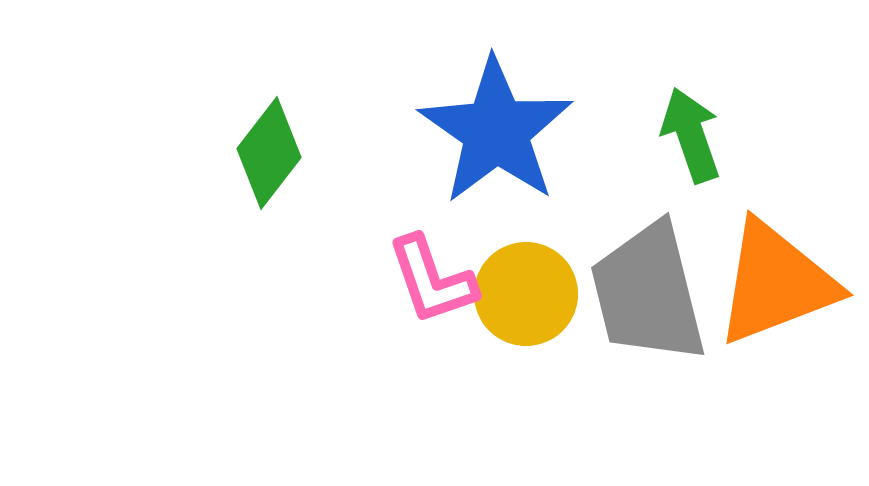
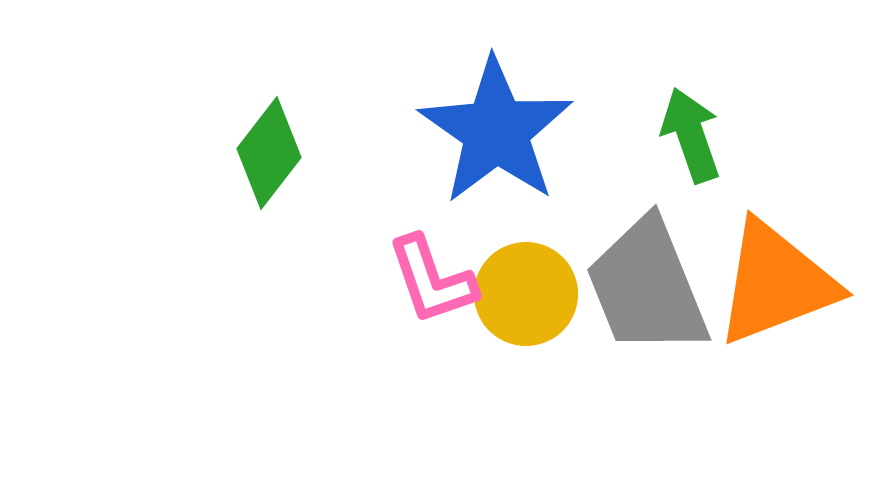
gray trapezoid: moved 1 px left, 6 px up; rotated 8 degrees counterclockwise
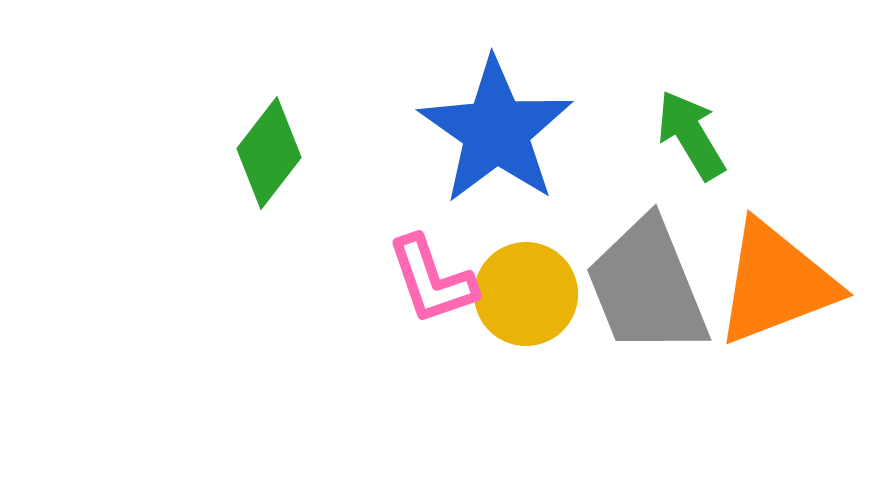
green arrow: rotated 12 degrees counterclockwise
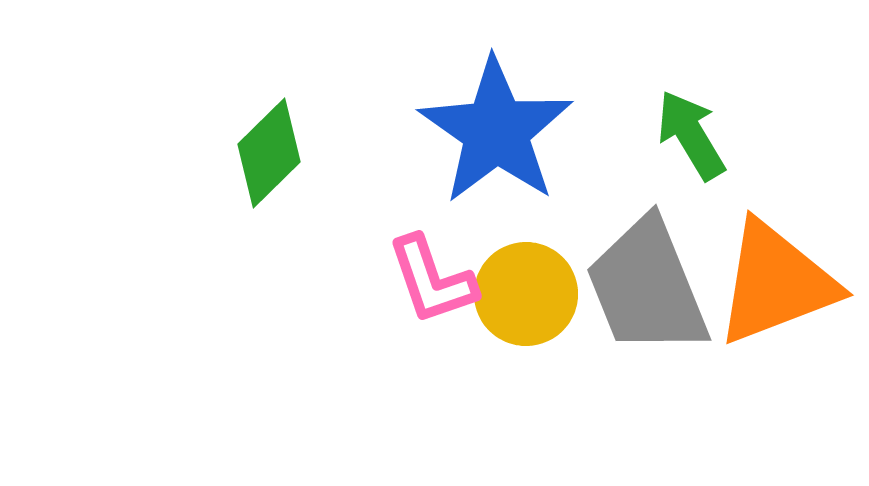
green diamond: rotated 8 degrees clockwise
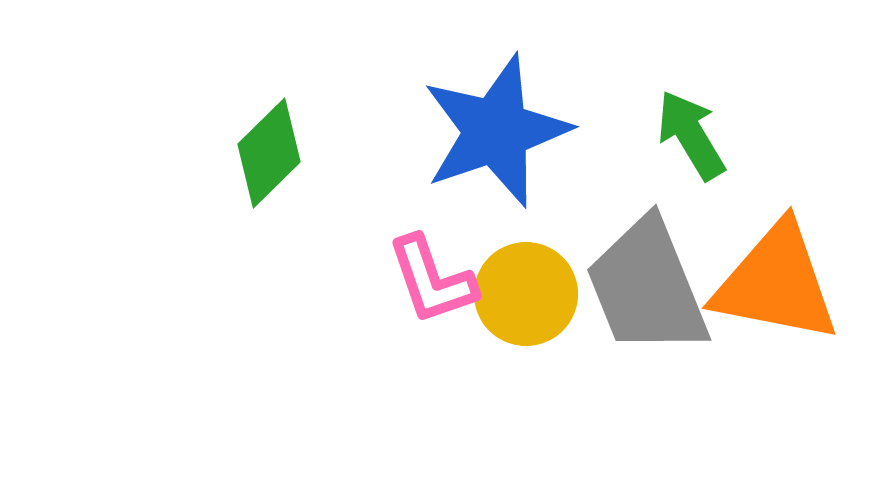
blue star: rotated 18 degrees clockwise
orange triangle: rotated 32 degrees clockwise
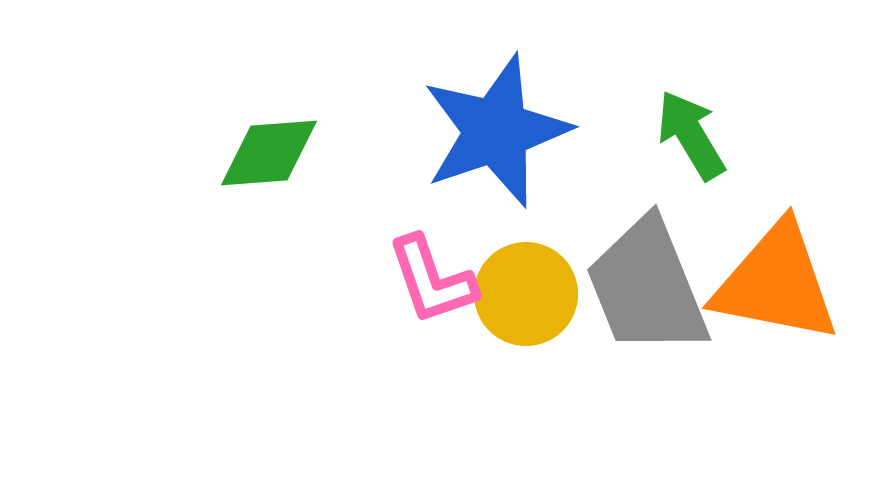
green diamond: rotated 40 degrees clockwise
